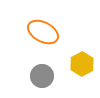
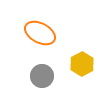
orange ellipse: moved 3 px left, 1 px down
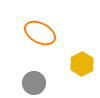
gray circle: moved 8 px left, 7 px down
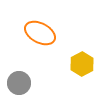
gray circle: moved 15 px left
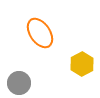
orange ellipse: rotated 28 degrees clockwise
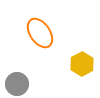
gray circle: moved 2 px left, 1 px down
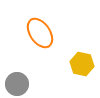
yellow hexagon: rotated 20 degrees counterclockwise
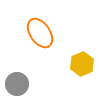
yellow hexagon: rotated 25 degrees clockwise
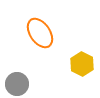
yellow hexagon: rotated 10 degrees counterclockwise
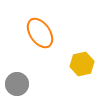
yellow hexagon: rotated 20 degrees clockwise
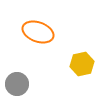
orange ellipse: moved 2 px left, 1 px up; rotated 36 degrees counterclockwise
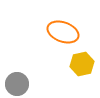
orange ellipse: moved 25 px right
